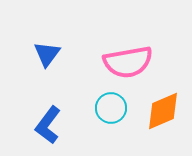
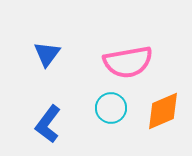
blue L-shape: moved 1 px up
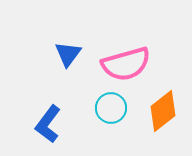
blue triangle: moved 21 px right
pink semicircle: moved 2 px left, 2 px down; rotated 6 degrees counterclockwise
orange diamond: rotated 15 degrees counterclockwise
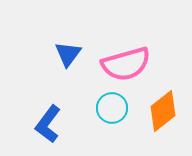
cyan circle: moved 1 px right
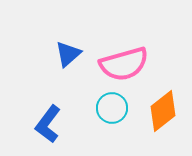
blue triangle: rotated 12 degrees clockwise
pink semicircle: moved 2 px left
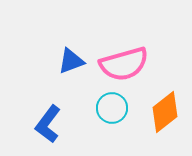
blue triangle: moved 3 px right, 7 px down; rotated 20 degrees clockwise
orange diamond: moved 2 px right, 1 px down
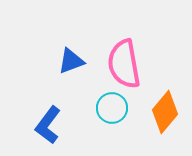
pink semicircle: rotated 96 degrees clockwise
orange diamond: rotated 12 degrees counterclockwise
blue L-shape: moved 1 px down
